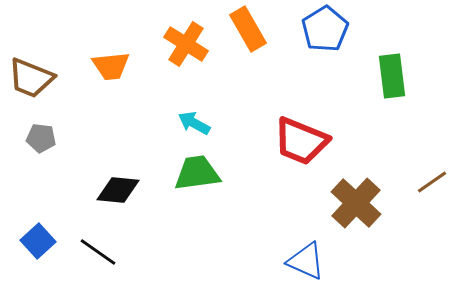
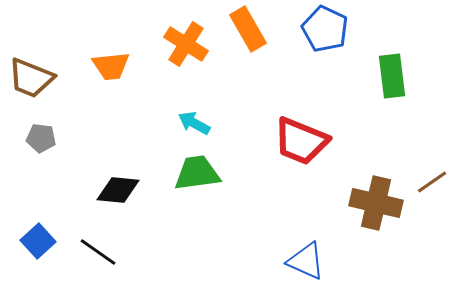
blue pentagon: rotated 15 degrees counterclockwise
brown cross: moved 20 px right; rotated 30 degrees counterclockwise
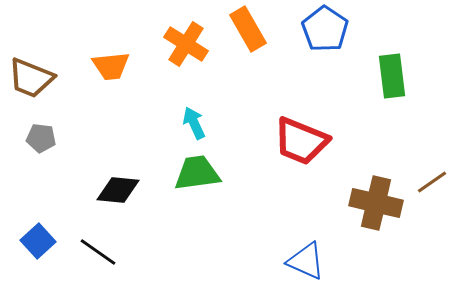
blue pentagon: rotated 9 degrees clockwise
cyan arrow: rotated 36 degrees clockwise
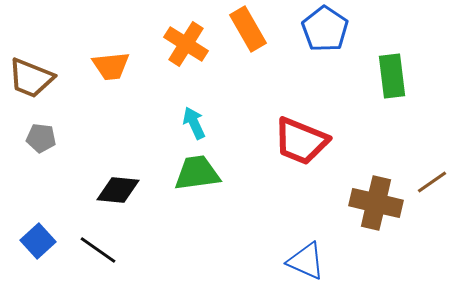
black line: moved 2 px up
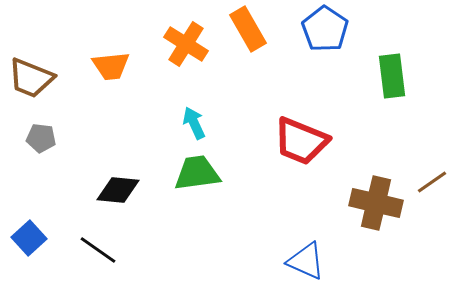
blue square: moved 9 px left, 3 px up
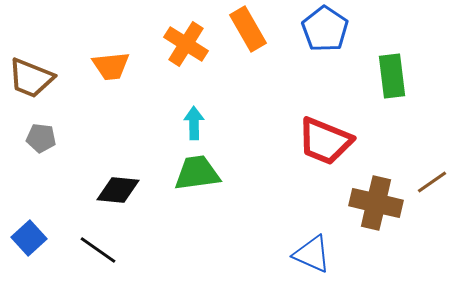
cyan arrow: rotated 24 degrees clockwise
red trapezoid: moved 24 px right
blue triangle: moved 6 px right, 7 px up
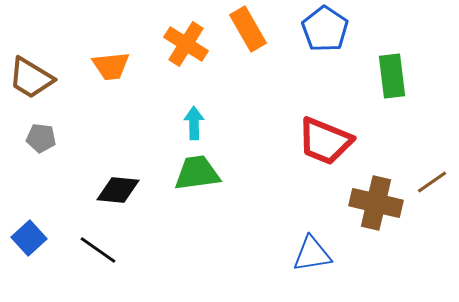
brown trapezoid: rotated 9 degrees clockwise
blue triangle: rotated 33 degrees counterclockwise
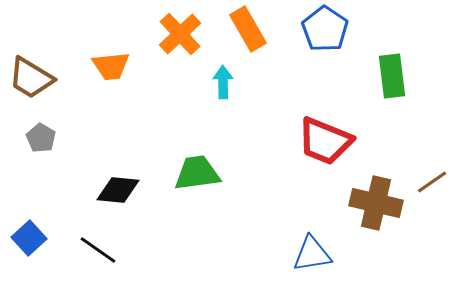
orange cross: moved 6 px left, 10 px up; rotated 15 degrees clockwise
cyan arrow: moved 29 px right, 41 px up
gray pentagon: rotated 24 degrees clockwise
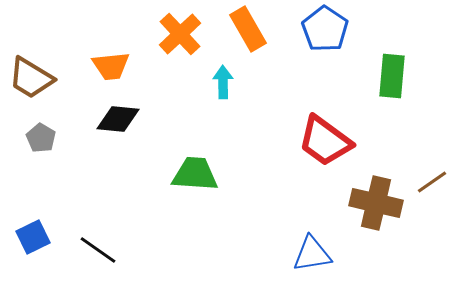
green rectangle: rotated 12 degrees clockwise
red trapezoid: rotated 14 degrees clockwise
green trapezoid: moved 2 px left, 1 px down; rotated 12 degrees clockwise
black diamond: moved 71 px up
blue square: moved 4 px right, 1 px up; rotated 16 degrees clockwise
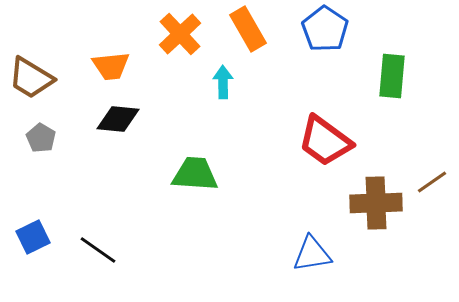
brown cross: rotated 15 degrees counterclockwise
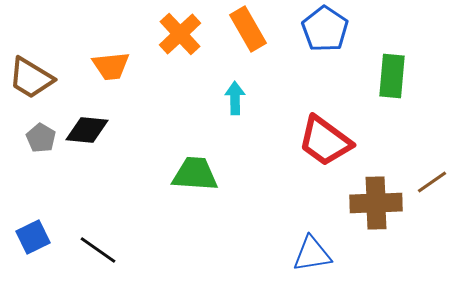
cyan arrow: moved 12 px right, 16 px down
black diamond: moved 31 px left, 11 px down
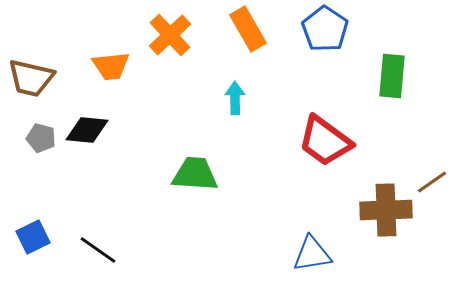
orange cross: moved 10 px left, 1 px down
brown trapezoid: rotated 18 degrees counterclockwise
gray pentagon: rotated 16 degrees counterclockwise
brown cross: moved 10 px right, 7 px down
